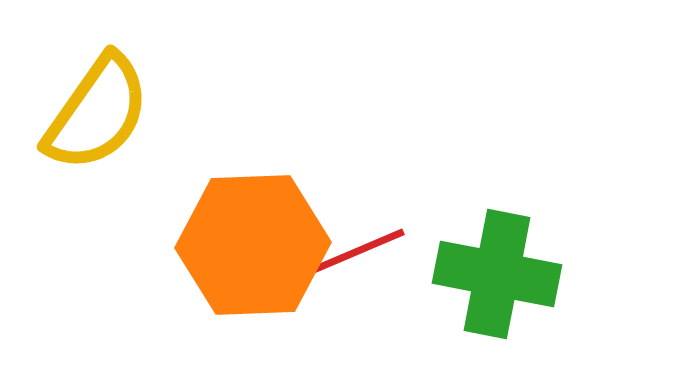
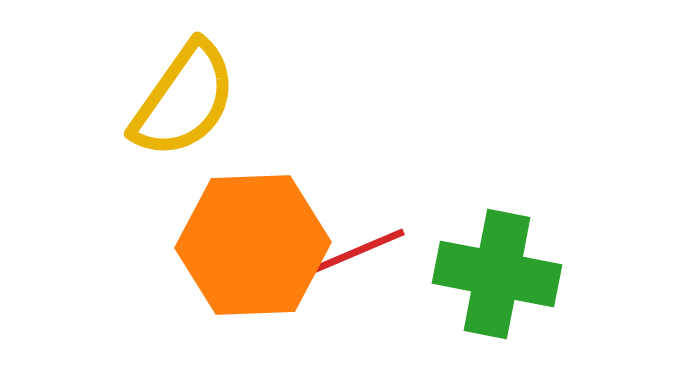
yellow semicircle: moved 87 px right, 13 px up
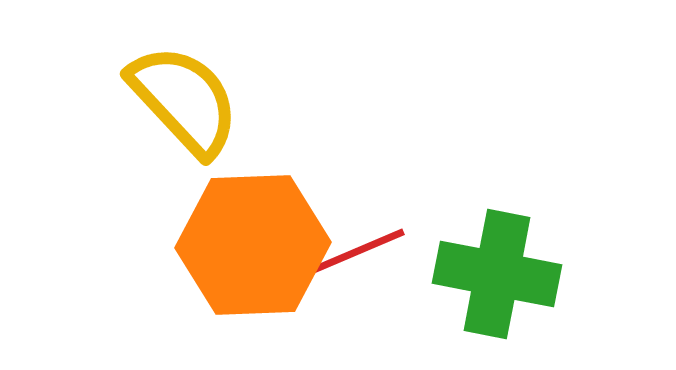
yellow semicircle: rotated 78 degrees counterclockwise
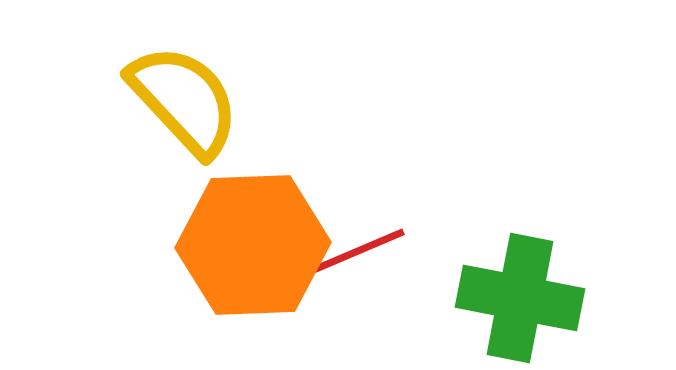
green cross: moved 23 px right, 24 px down
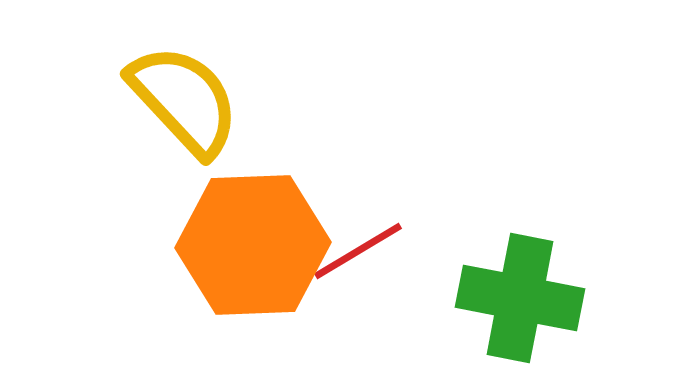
red line: rotated 8 degrees counterclockwise
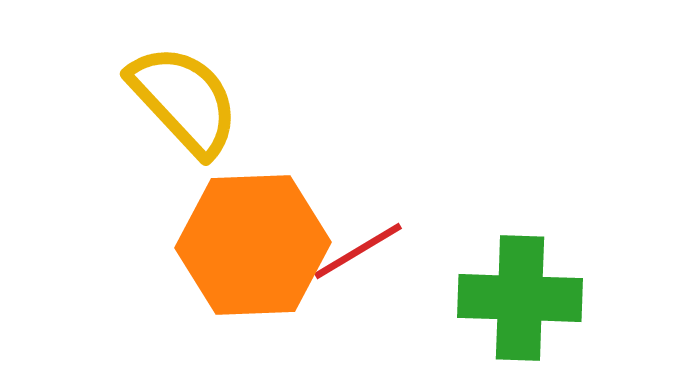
green cross: rotated 9 degrees counterclockwise
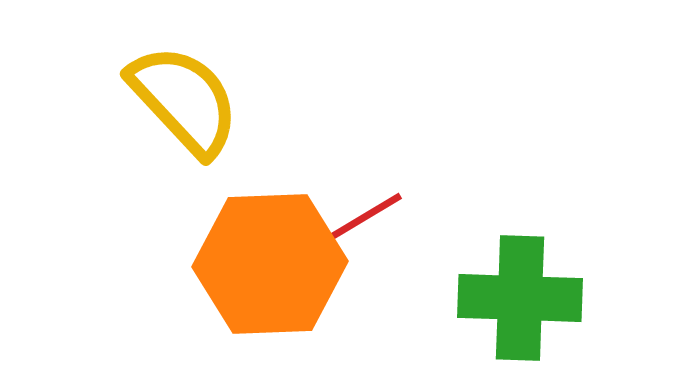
orange hexagon: moved 17 px right, 19 px down
red line: moved 30 px up
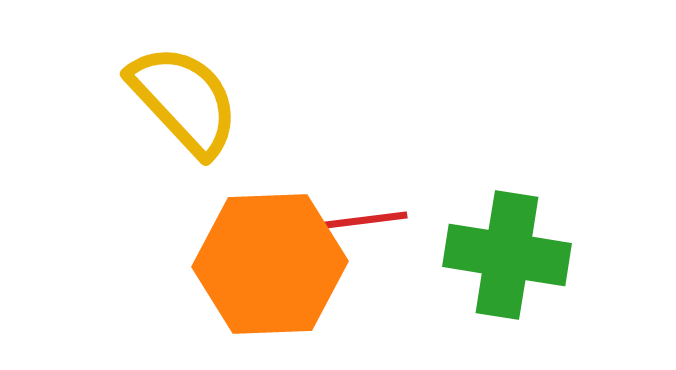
red line: rotated 24 degrees clockwise
green cross: moved 13 px left, 43 px up; rotated 7 degrees clockwise
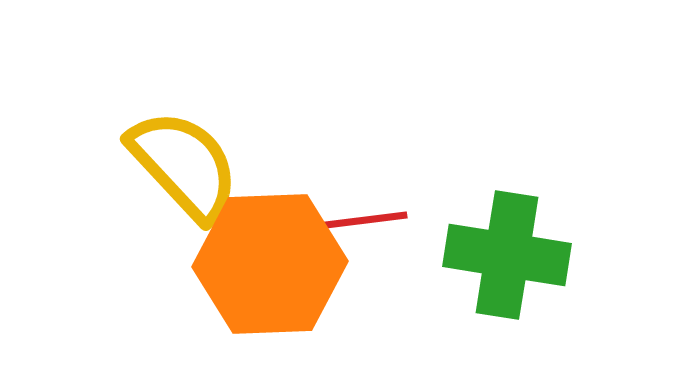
yellow semicircle: moved 65 px down
